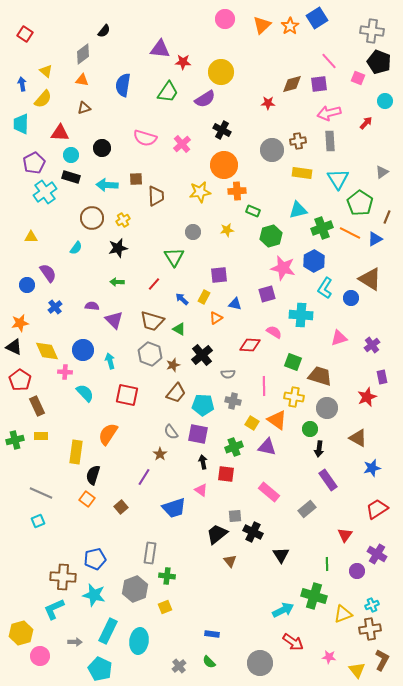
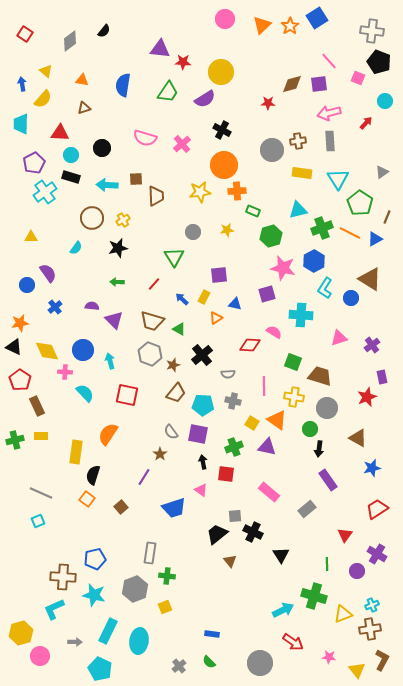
gray diamond at (83, 54): moved 13 px left, 13 px up
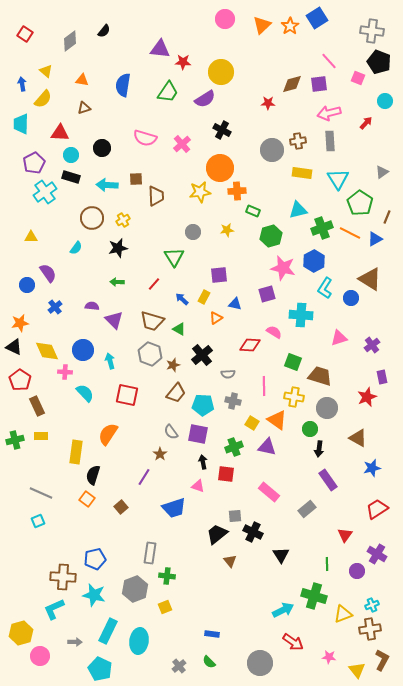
orange circle at (224, 165): moved 4 px left, 3 px down
pink triangle at (201, 490): moved 3 px left, 4 px up; rotated 16 degrees counterclockwise
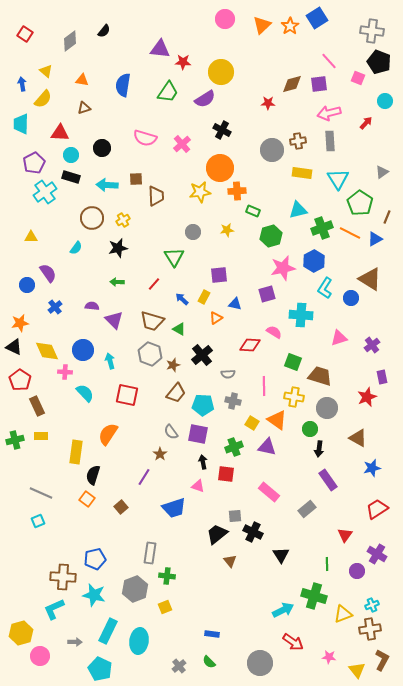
pink star at (283, 268): rotated 25 degrees counterclockwise
